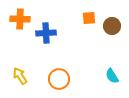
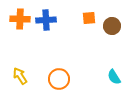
blue cross: moved 13 px up
cyan semicircle: moved 2 px right, 1 px down
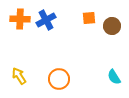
blue cross: rotated 24 degrees counterclockwise
yellow arrow: moved 1 px left
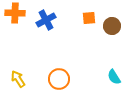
orange cross: moved 5 px left, 6 px up
yellow arrow: moved 1 px left, 3 px down
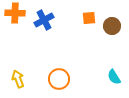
blue cross: moved 2 px left
yellow arrow: rotated 12 degrees clockwise
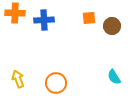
blue cross: rotated 24 degrees clockwise
orange circle: moved 3 px left, 4 px down
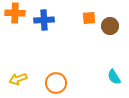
brown circle: moved 2 px left
yellow arrow: rotated 90 degrees counterclockwise
